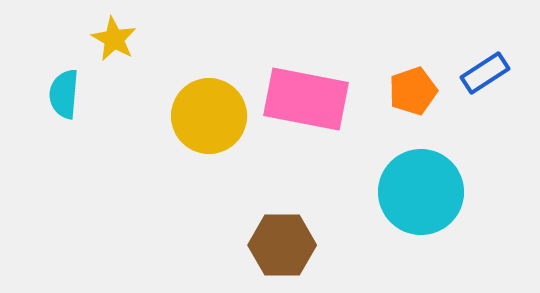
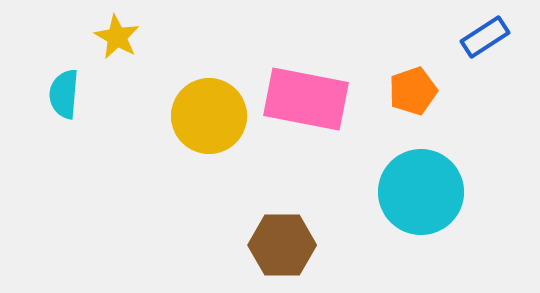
yellow star: moved 3 px right, 2 px up
blue rectangle: moved 36 px up
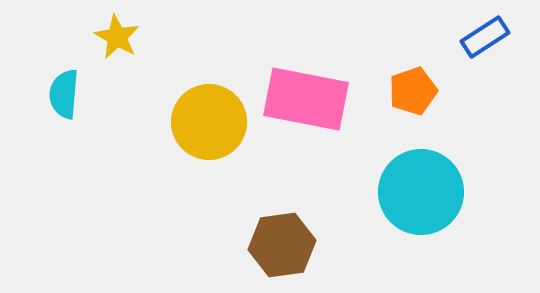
yellow circle: moved 6 px down
brown hexagon: rotated 8 degrees counterclockwise
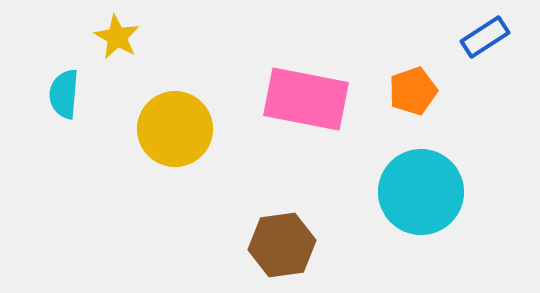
yellow circle: moved 34 px left, 7 px down
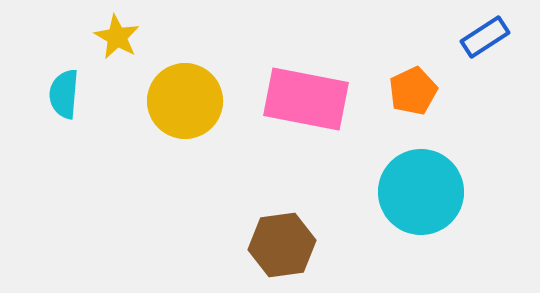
orange pentagon: rotated 6 degrees counterclockwise
yellow circle: moved 10 px right, 28 px up
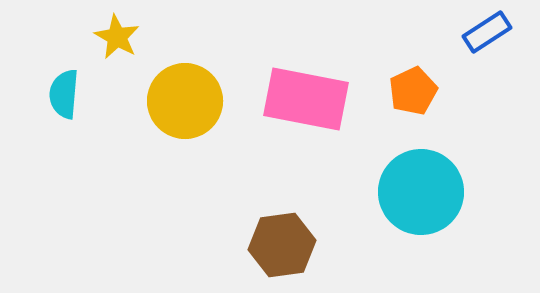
blue rectangle: moved 2 px right, 5 px up
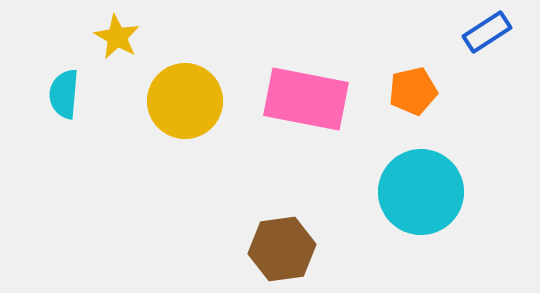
orange pentagon: rotated 12 degrees clockwise
brown hexagon: moved 4 px down
